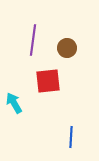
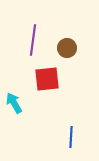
red square: moved 1 px left, 2 px up
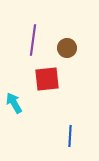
blue line: moved 1 px left, 1 px up
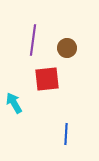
blue line: moved 4 px left, 2 px up
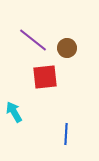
purple line: rotated 60 degrees counterclockwise
red square: moved 2 px left, 2 px up
cyan arrow: moved 9 px down
